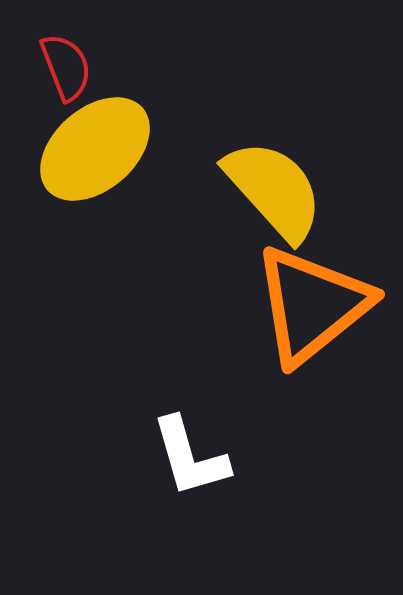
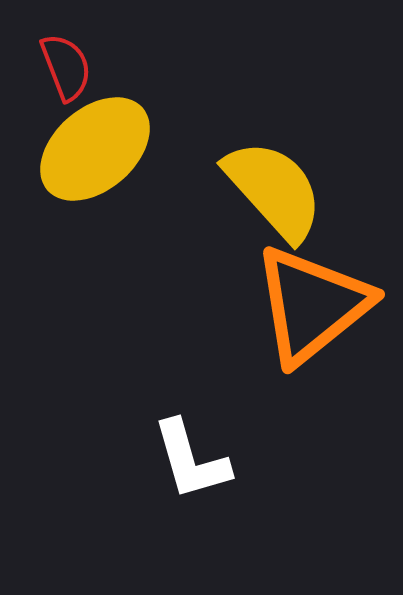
white L-shape: moved 1 px right, 3 px down
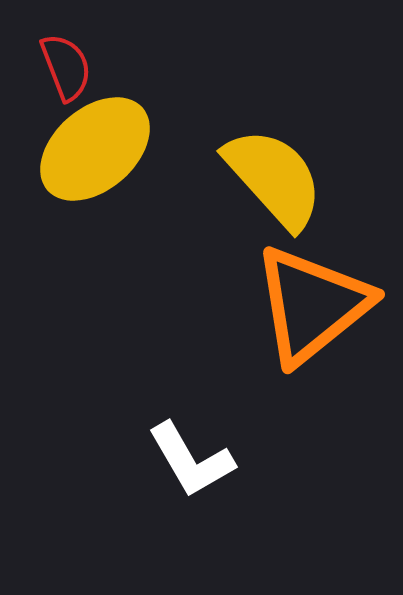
yellow semicircle: moved 12 px up
white L-shape: rotated 14 degrees counterclockwise
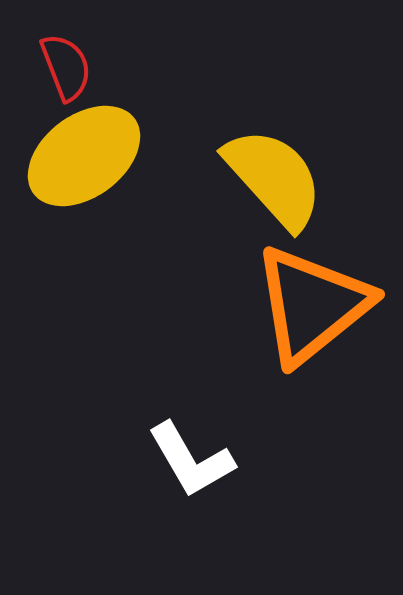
yellow ellipse: moved 11 px left, 7 px down; rotated 4 degrees clockwise
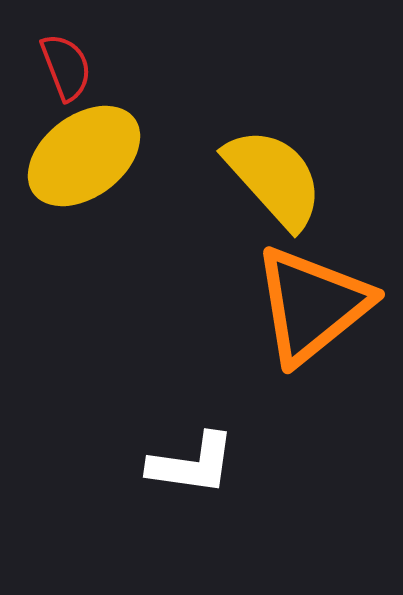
white L-shape: moved 1 px right, 4 px down; rotated 52 degrees counterclockwise
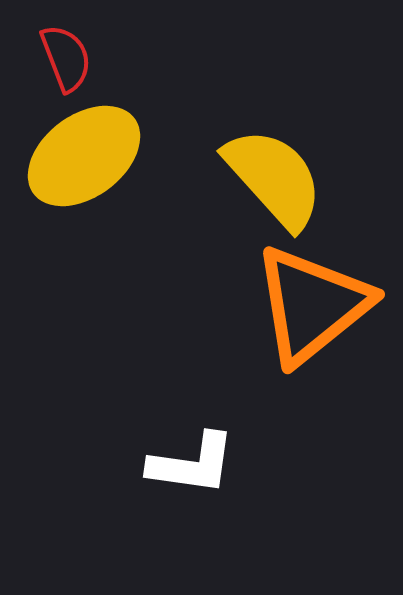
red semicircle: moved 9 px up
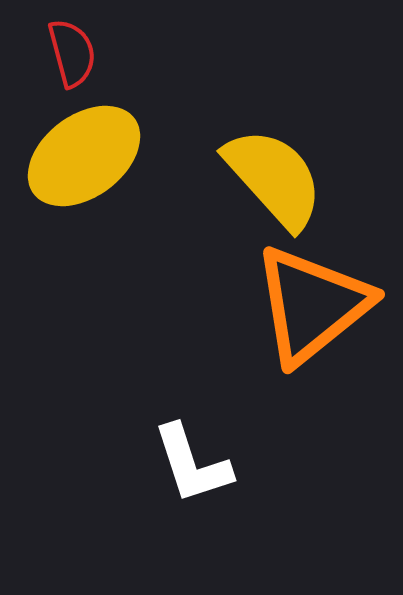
red semicircle: moved 6 px right, 5 px up; rotated 6 degrees clockwise
white L-shape: rotated 64 degrees clockwise
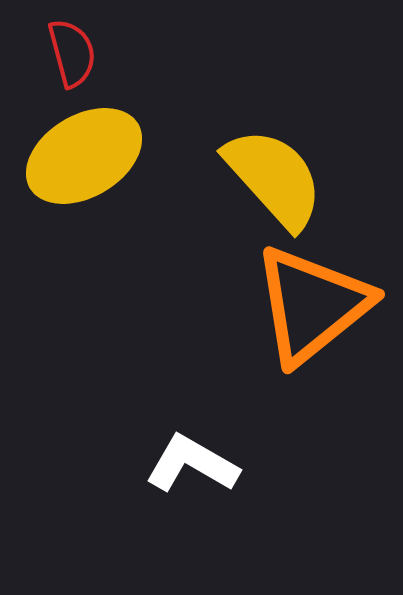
yellow ellipse: rotated 6 degrees clockwise
white L-shape: rotated 138 degrees clockwise
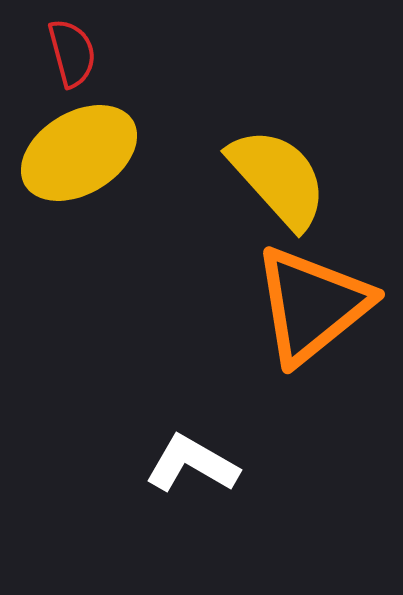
yellow ellipse: moved 5 px left, 3 px up
yellow semicircle: moved 4 px right
